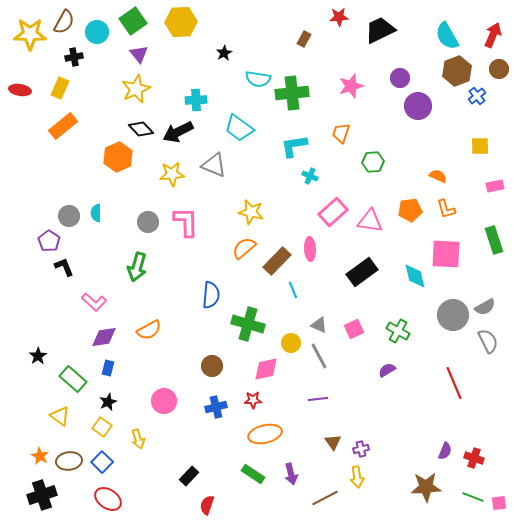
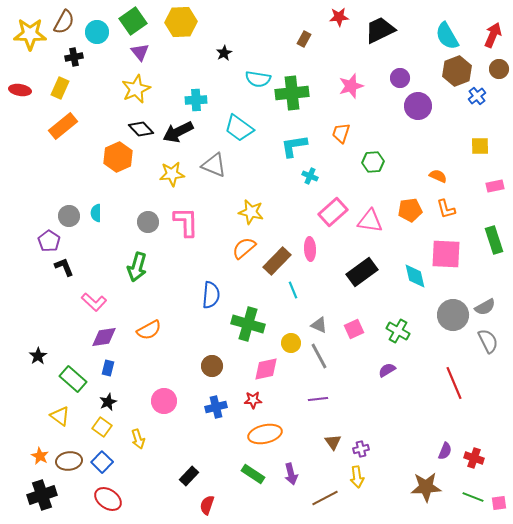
purple triangle at (139, 54): moved 1 px right, 2 px up
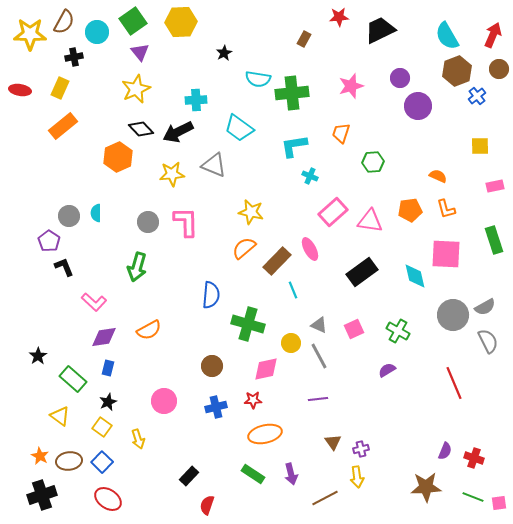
pink ellipse at (310, 249): rotated 25 degrees counterclockwise
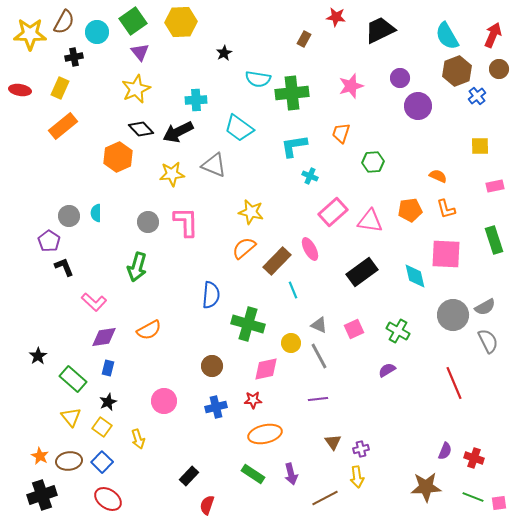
red star at (339, 17): moved 3 px left; rotated 12 degrees clockwise
yellow triangle at (60, 416): moved 11 px right, 1 px down; rotated 15 degrees clockwise
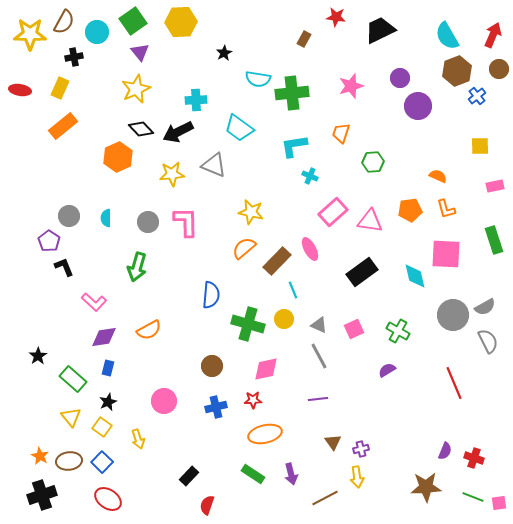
cyan semicircle at (96, 213): moved 10 px right, 5 px down
yellow circle at (291, 343): moved 7 px left, 24 px up
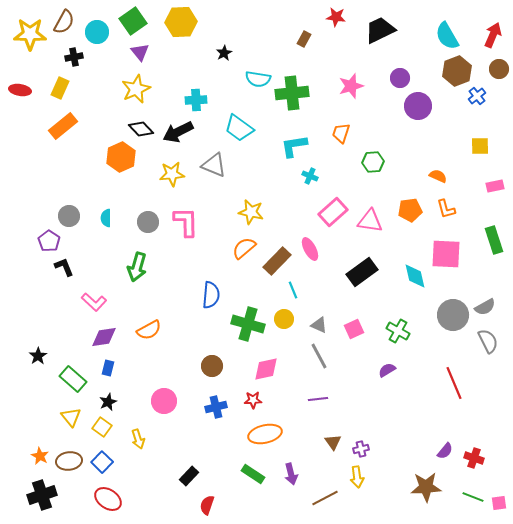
orange hexagon at (118, 157): moved 3 px right
purple semicircle at (445, 451): rotated 18 degrees clockwise
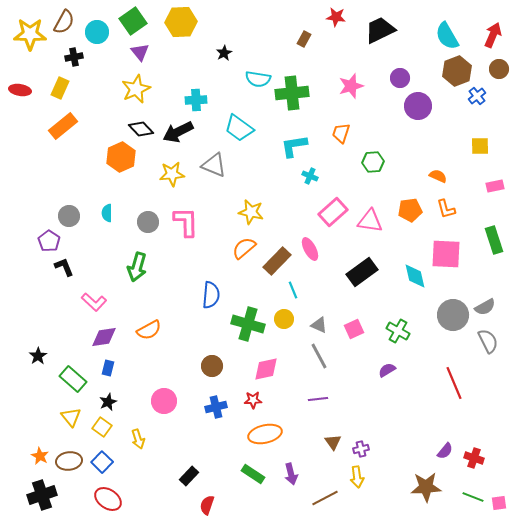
cyan semicircle at (106, 218): moved 1 px right, 5 px up
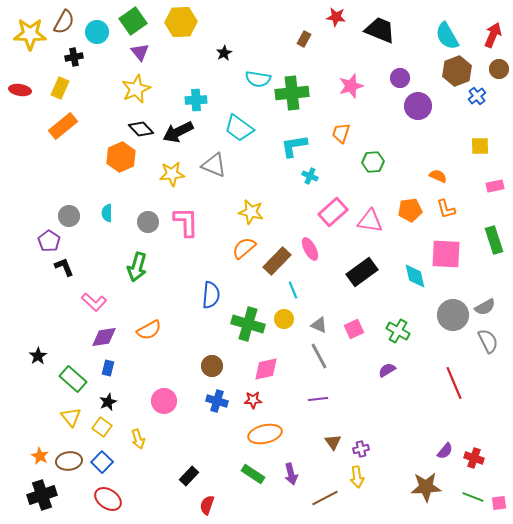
black trapezoid at (380, 30): rotated 48 degrees clockwise
blue cross at (216, 407): moved 1 px right, 6 px up; rotated 30 degrees clockwise
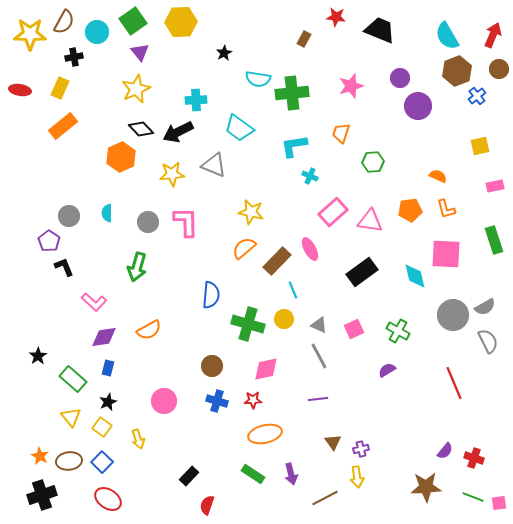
yellow square at (480, 146): rotated 12 degrees counterclockwise
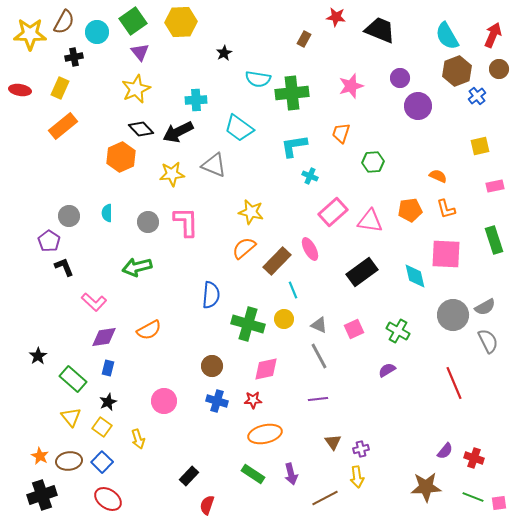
green arrow at (137, 267): rotated 60 degrees clockwise
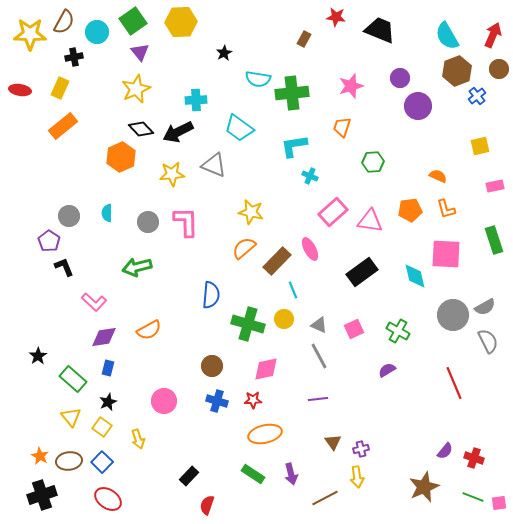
orange trapezoid at (341, 133): moved 1 px right, 6 px up
brown star at (426, 487): moved 2 px left; rotated 20 degrees counterclockwise
